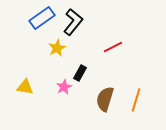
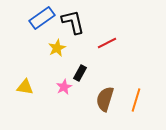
black L-shape: rotated 52 degrees counterclockwise
red line: moved 6 px left, 4 px up
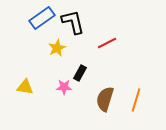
pink star: rotated 28 degrees clockwise
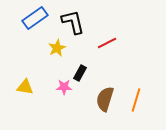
blue rectangle: moved 7 px left
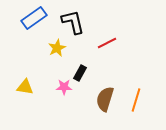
blue rectangle: moved 1 px left
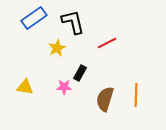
orange line: moved 5 px up; rotated 15 degrees counterclockwise
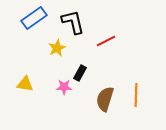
red line: moved 1 px left, 2 px up
yellow triangle: moved 3 px up
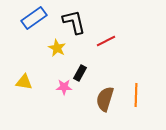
black L-shape: moved 1 px right
yellow star: rotated 18 degrees counterclockwise
yellow triangle: moved 1 px left, 2 px up
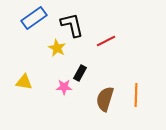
black L-shape: moved 2 px left, 3 px down
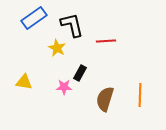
red line: rotated 24 degrees clockwise
orange line: moved 4 px right
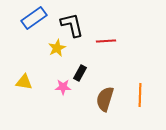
yellow star: rotated 18 degrees clockwise
pink star: moved 1 px left
